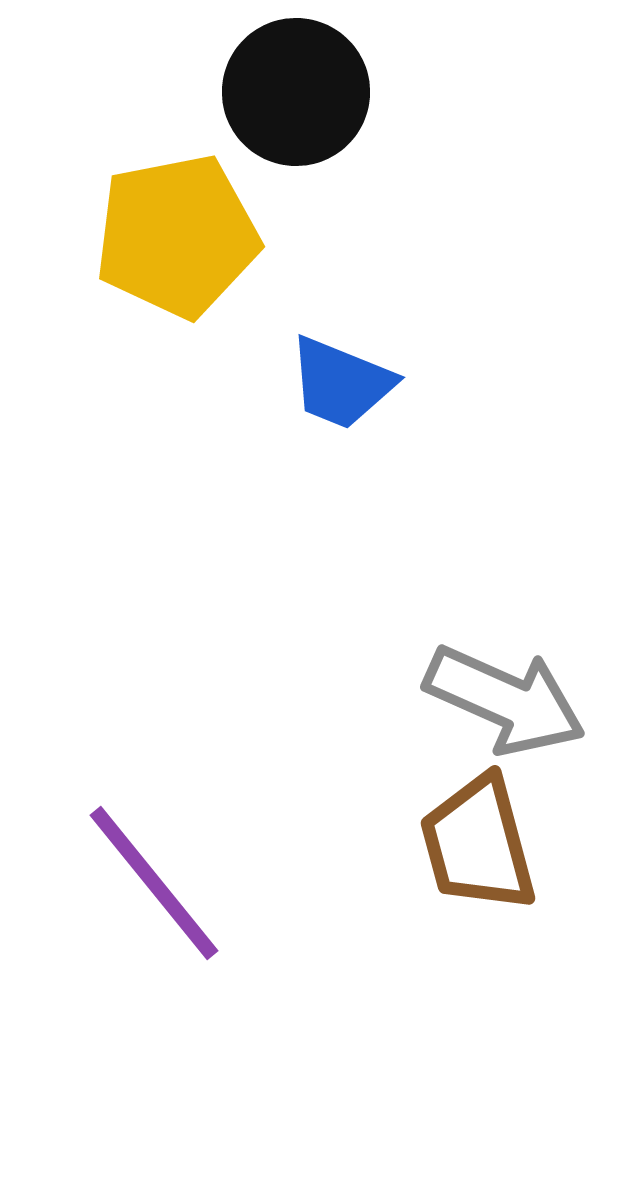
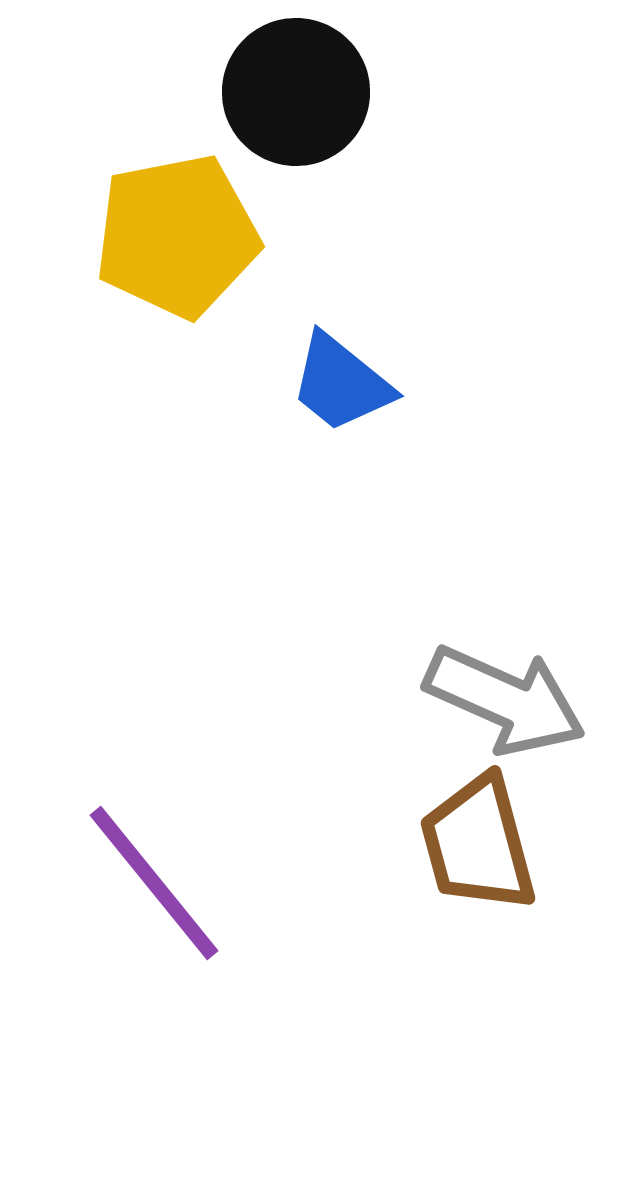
blue trapezoid: rotated 17 degrees clockwise
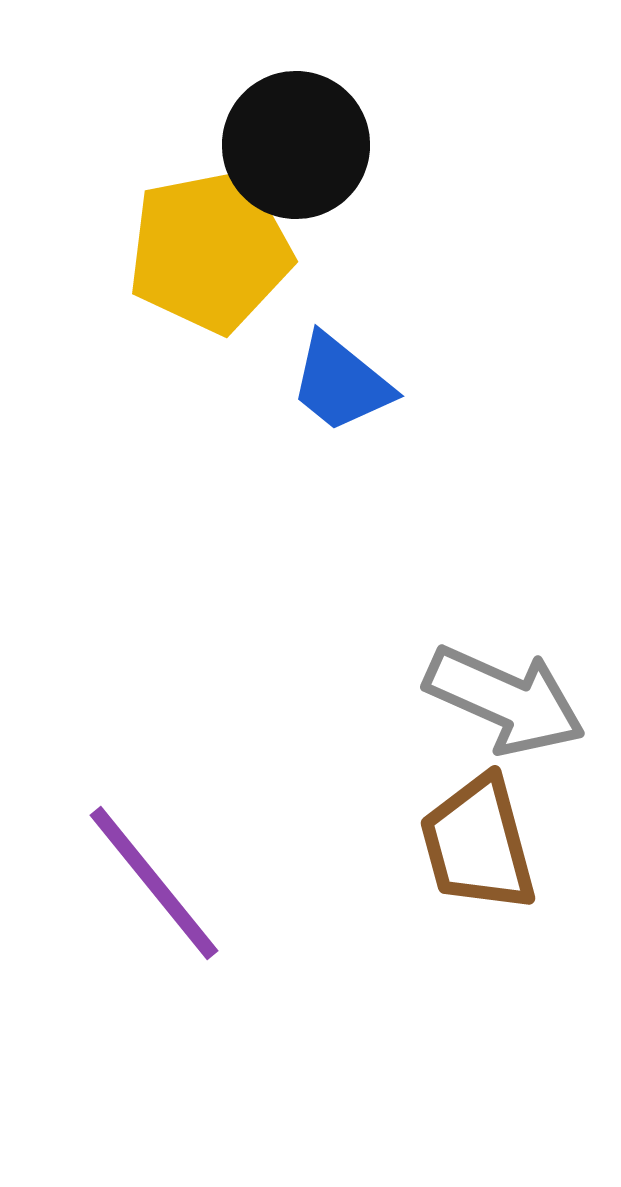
black circle: moved 53 px down
yellow pentagon: moved 33 px right, 15 px down
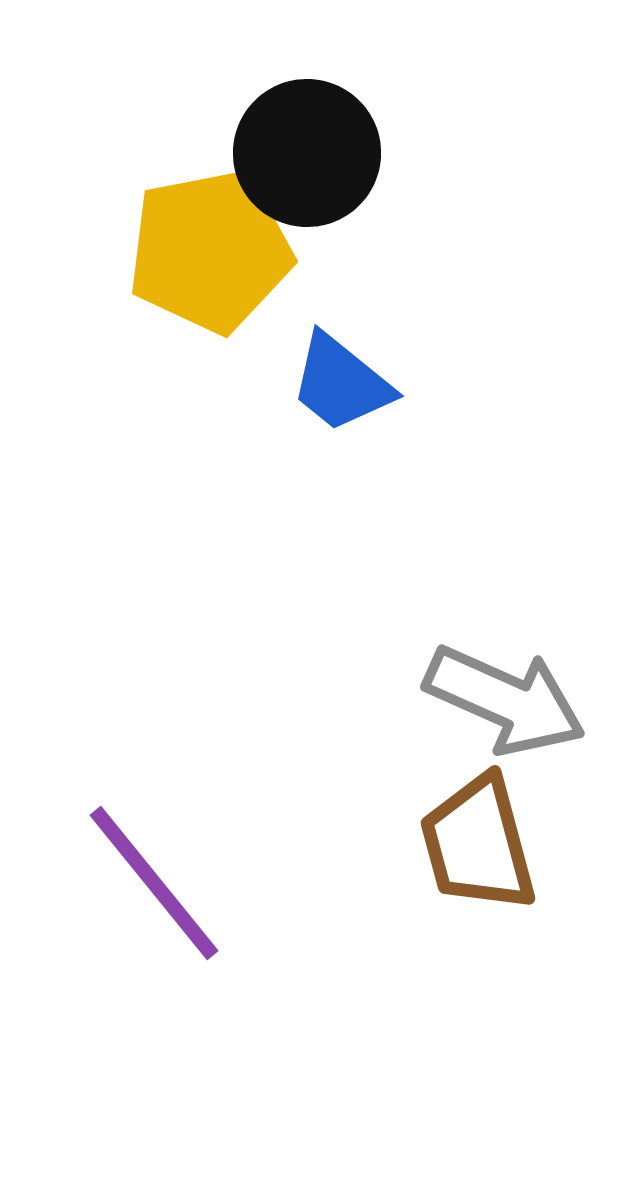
black circle: moved 11 px right, 8 px down
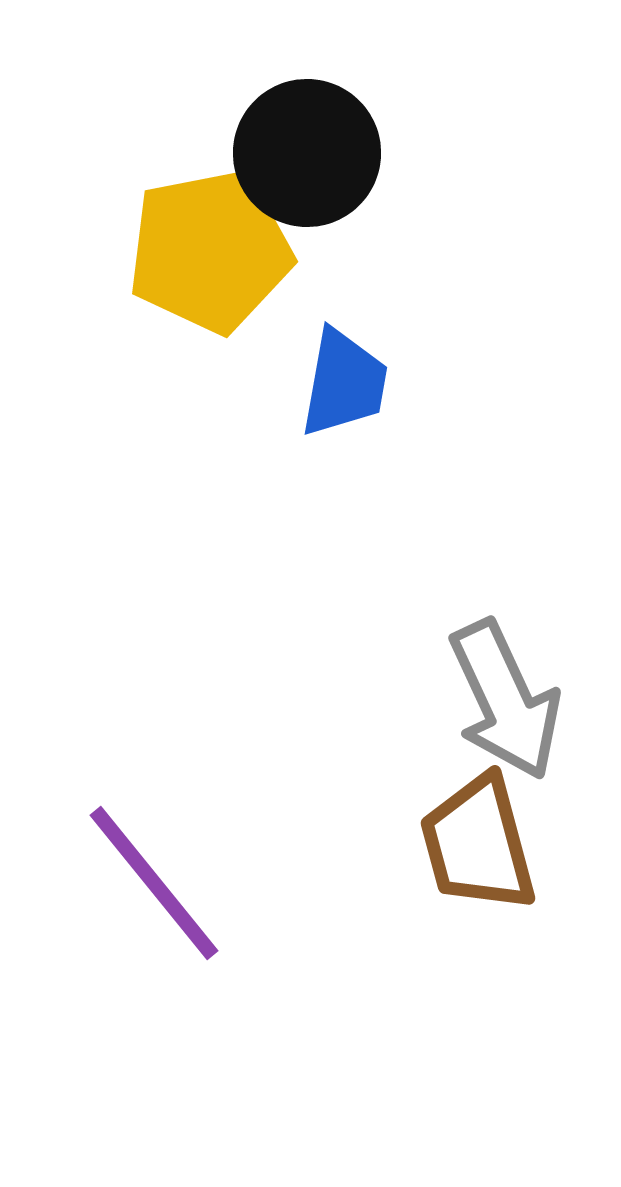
blue trapezoid: moved 3 px right; rotated 119 degrees counterclockwise
gray arrow: rotated 41 degrees clockwise
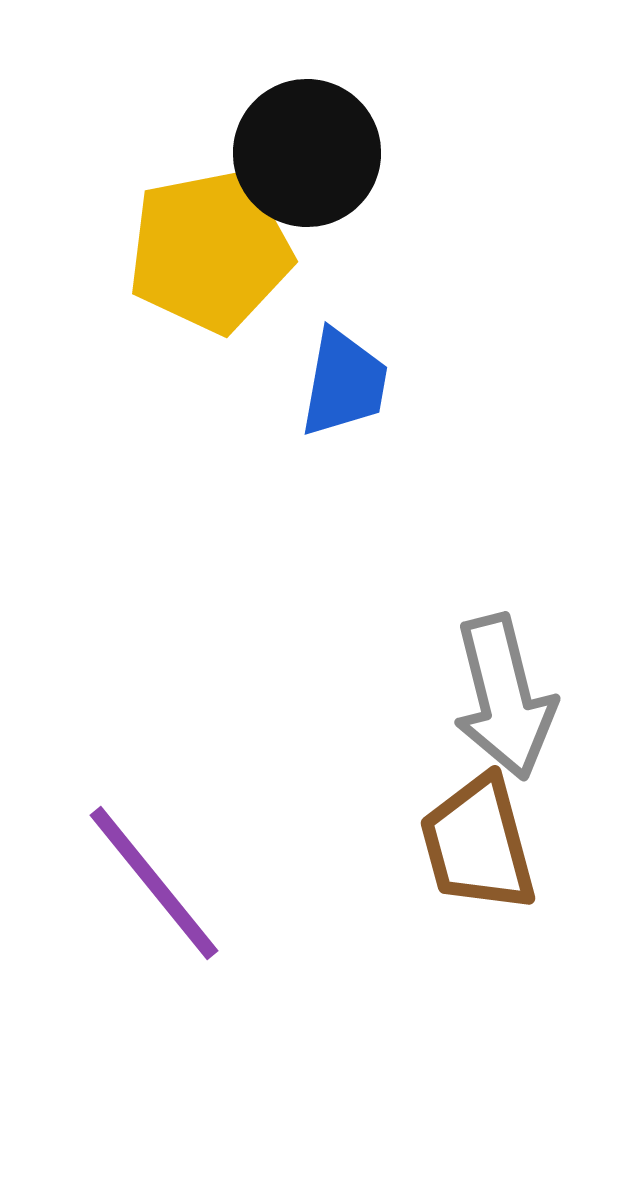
gray arrow: moved 1 px left, 3 px up; rotated 11 degrees clockwise
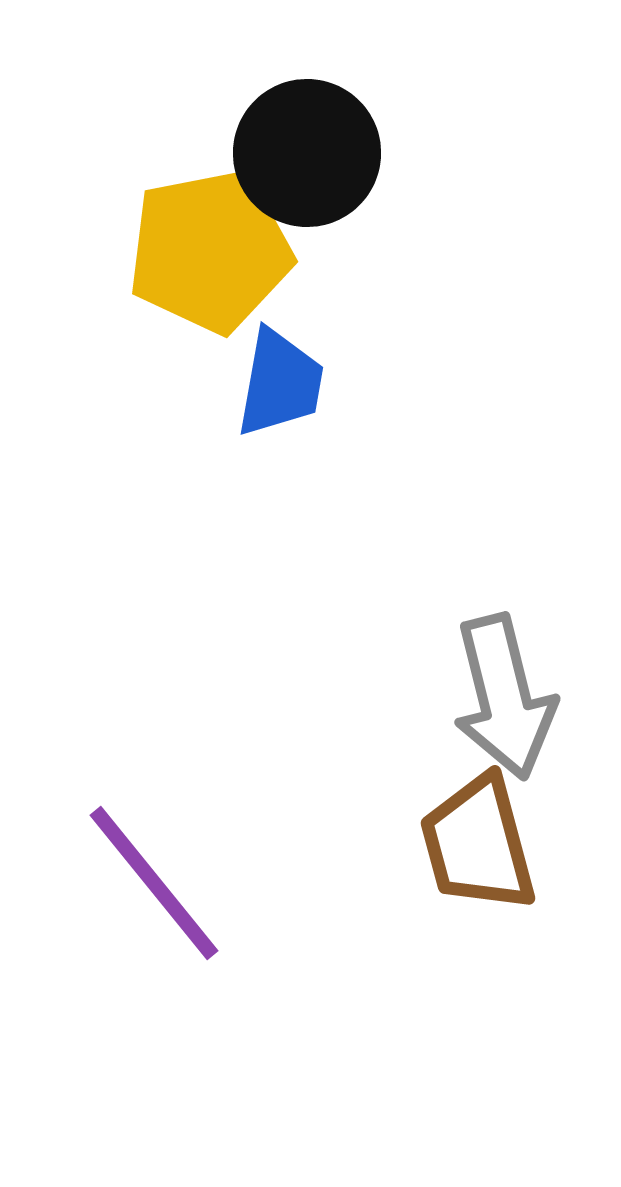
blue trapezoid: moved 64 px left
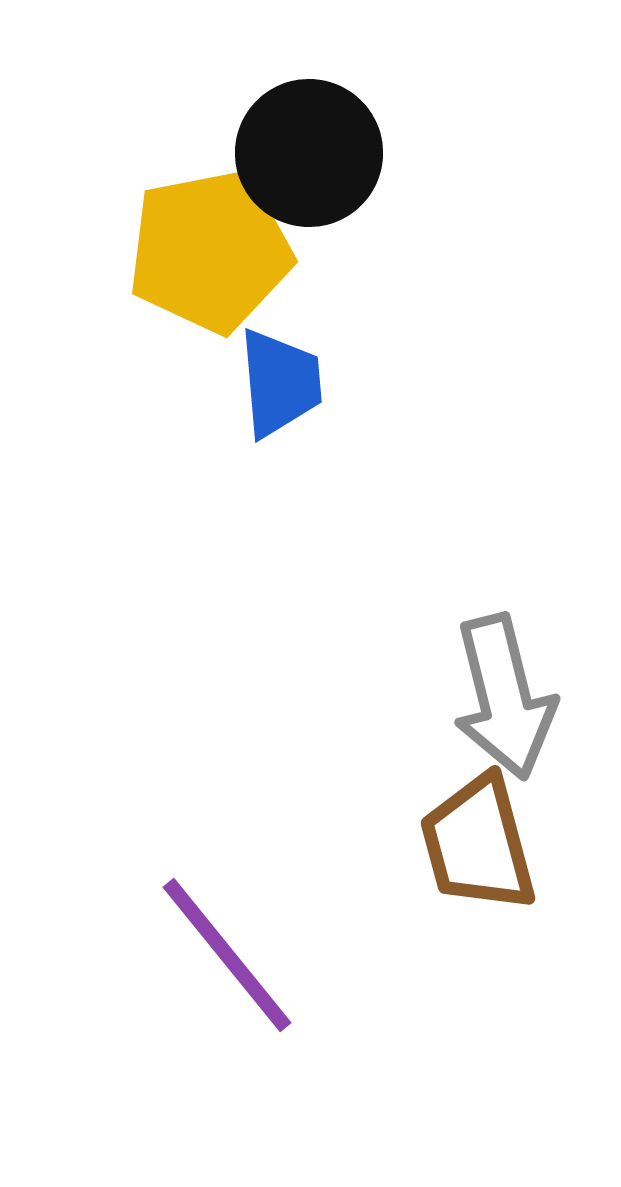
black circle: moved 2 px right
blue trapezoid: rotated 15 degrees counterclockwise
purple line: moved 73 px right, 72 px down
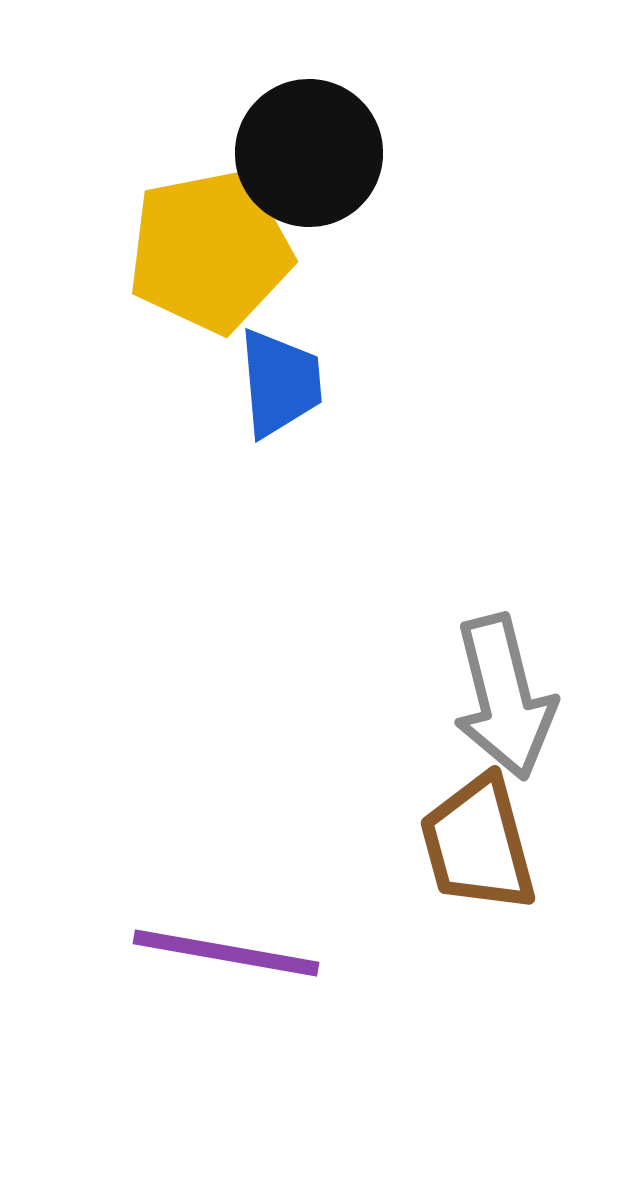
purple line: moved 1 px left, 2 px up; rotated 41 degrees counterclockwise
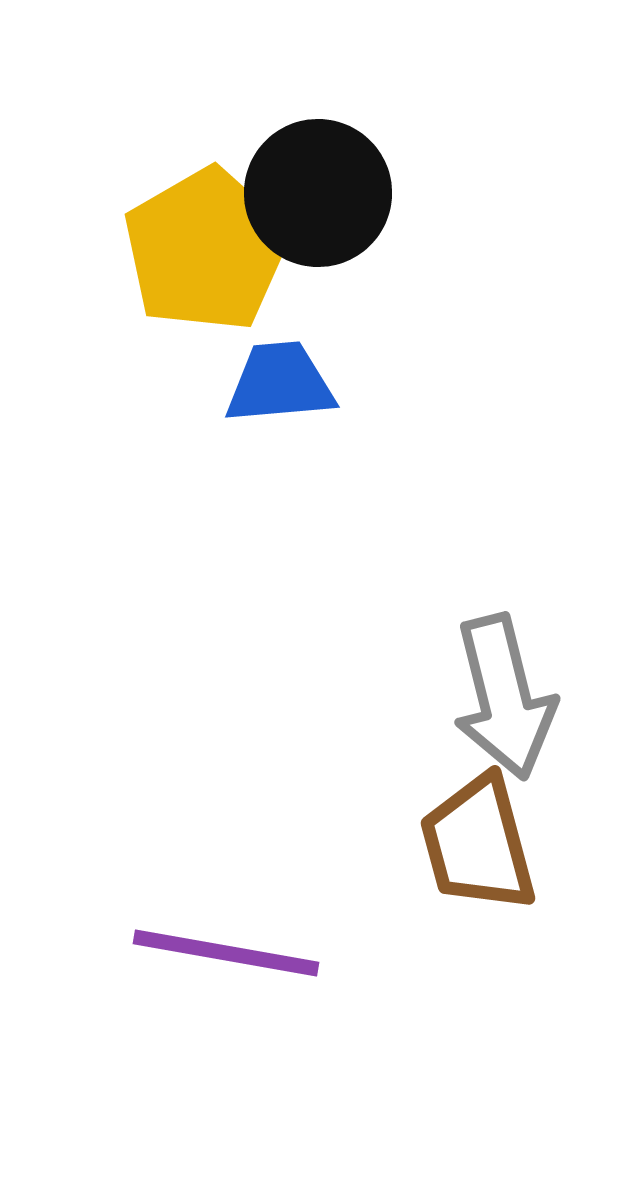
black circle: moved 9 px right, 40 px down
yellow pentagon: moved 4 px left, 1 px up; rotated 19 degrees counterclockwise
blue trapezoid: rotated 90 degrees counterclockwise
